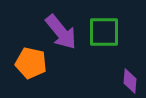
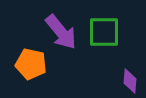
orange pentagon: moved 1 px down
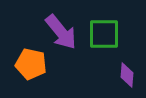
green square: moved 2 px down
purple diamond: moved 3 px left, 6 px up
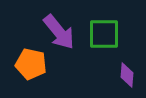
purple arrow: moved 2 px left
